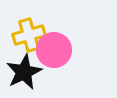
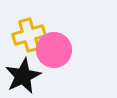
black star: moved 1 px left, 4 px down
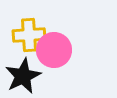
yellow cross: rotated 12 degrees clockwise
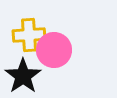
black star: rotated 9 degrees counterclockwise
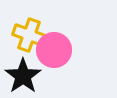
yellow cross: rotated 24 degrees clockwise
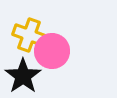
pink circle: moved 2 px left, 1 px down
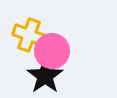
black star: moved 22 px right
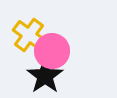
yellow cross: rotated 16 degrees clockwise
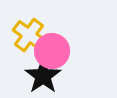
black star: moved 2 px left
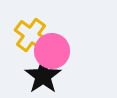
yellow cross: moved 2 px right
